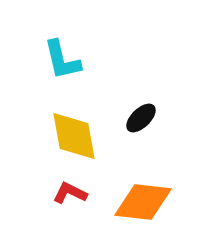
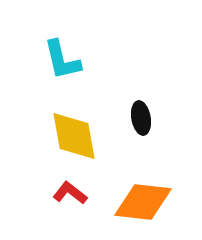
black ellipse: rotated 56 degrees counterclockwise
red L-shape: rotated 12 degrees clockwise
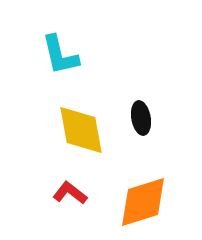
cyan L-shape: moved 2 px left, 5 px up
yellow diamond: moved 7 px right, 6 px up
orange diamond: rotated 24 degrees counterclockwise
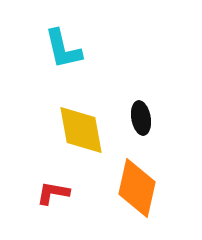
cyan L-shape: moved 3 px right, 6 px up
red L-shape: moved 17 px left; rotated 28 degrees counterclockwise
orange diamond: moved 6 px left, 14 px up; rotated 60 degrees counterclockwise
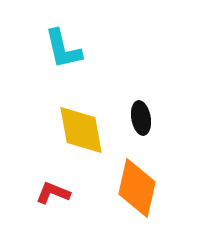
red L-shape: rotated 12 degrees clockwise
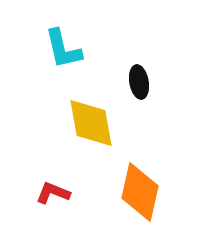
black ellipse: moved 2 px left, 36 px up
yellow diamond: moved 10 px right, 7 px up
orange diamond: moved 3 px right, 4 px down
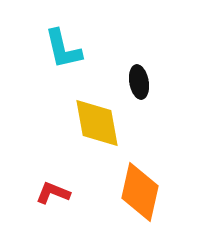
yellow diamond: moved 6 px right
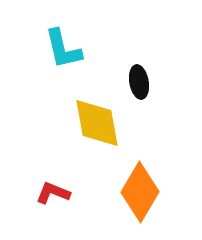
orange diamond: rotated 18 degrees clockwise
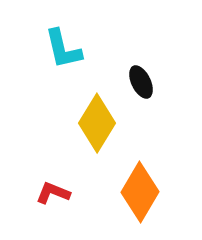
black ellipse: moved 2 px right; rotated 16 degrees counterclockwise
yellow diamond: rotated 42 degrees clockwise
